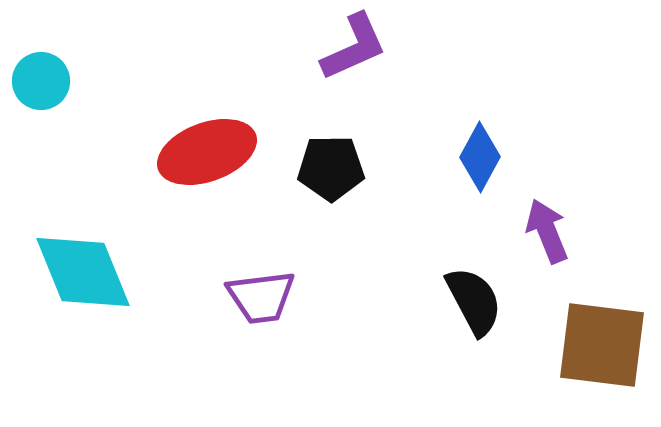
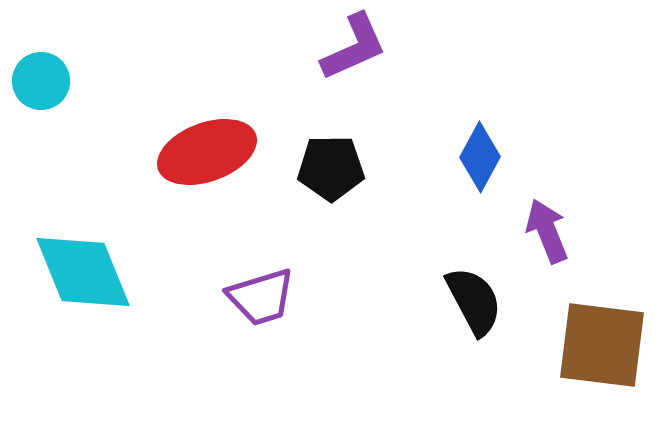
purple trapezoid: rotated 10 degrees counterclockwise
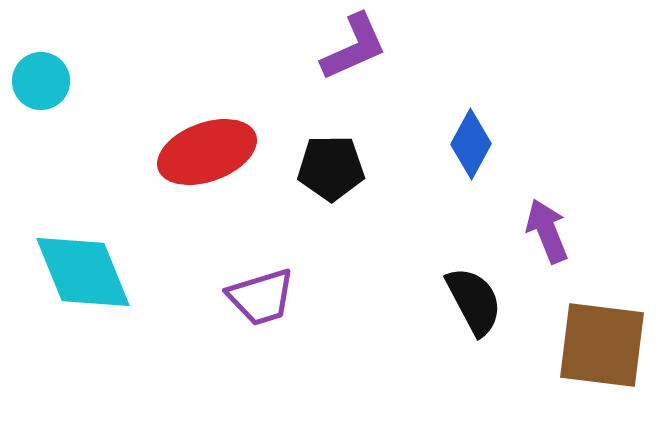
blue diamond: moved 9 px left, 13 px up
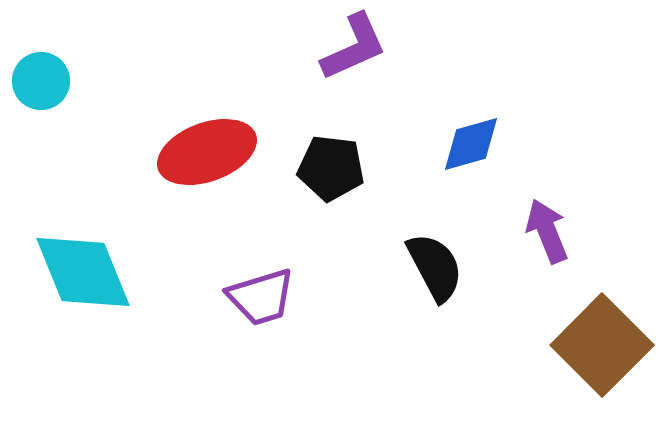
blue diamond: rotated 46 degrees clockwise
black pentagon: rotated 8 degrees clockwise
black semicircle: moved 39 px left, 34 px up
brown square: rotated 38 degrees clockwise
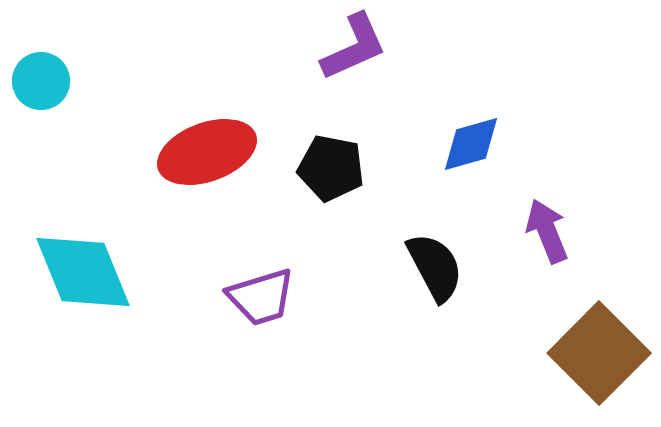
black pentagon: rotated 4 degrees clockwise
brown square: moved 3 px left, 8 px down
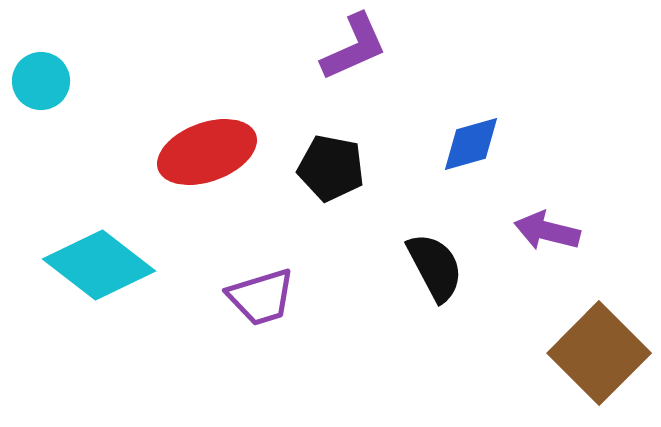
purple arrow: rotated 54 degrees counterclockwise
cyan diamond: moved 16 px right, 7 px up; rotated 30 degrees counterclockwise
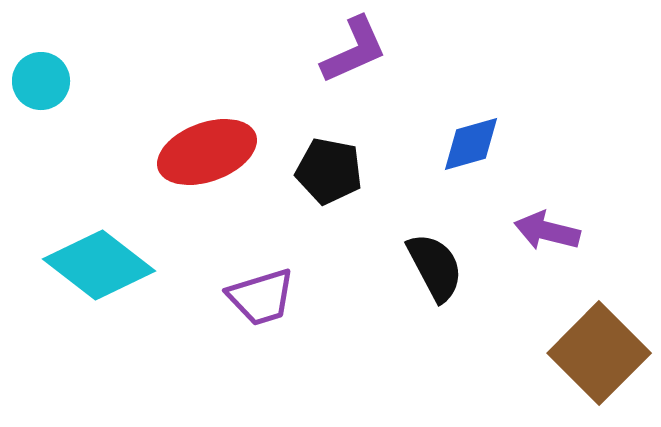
purple L-shape: moved 3 px down
black pentagon: moved 2 px left, 3 px down
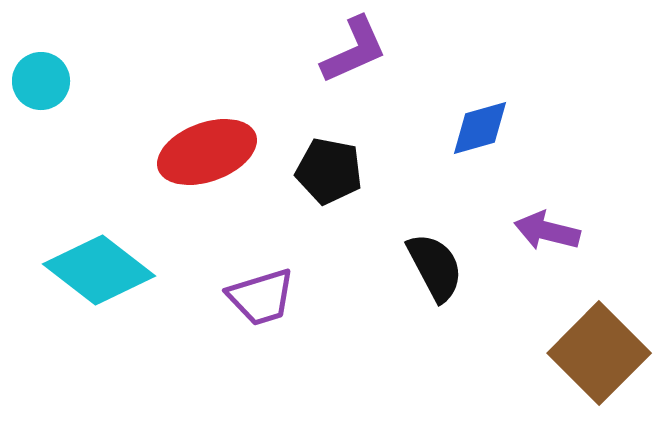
blue diamond: moved 9 px right, 16 px up
cyan diamond: moved 5 px down
